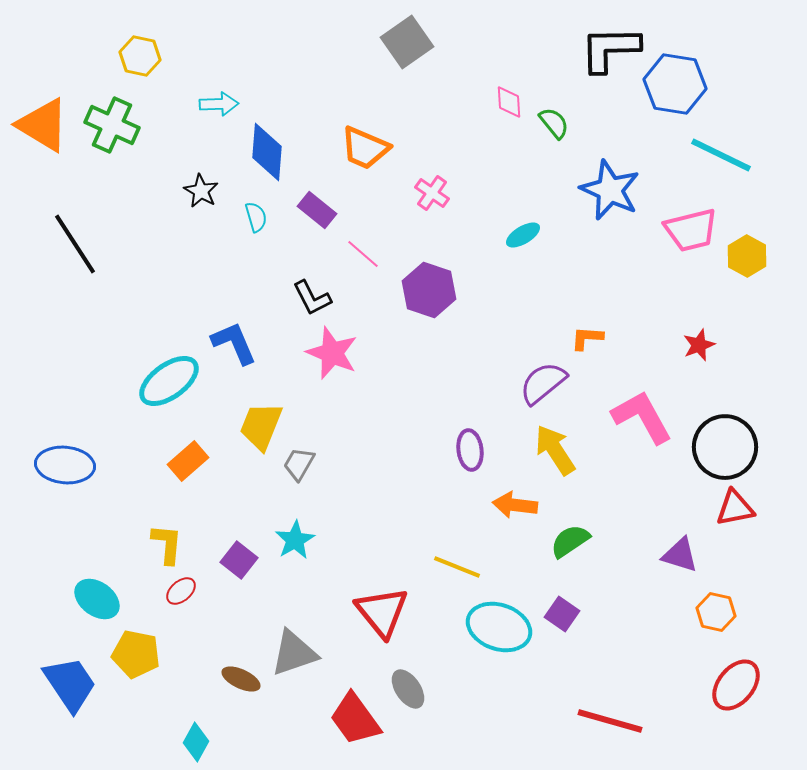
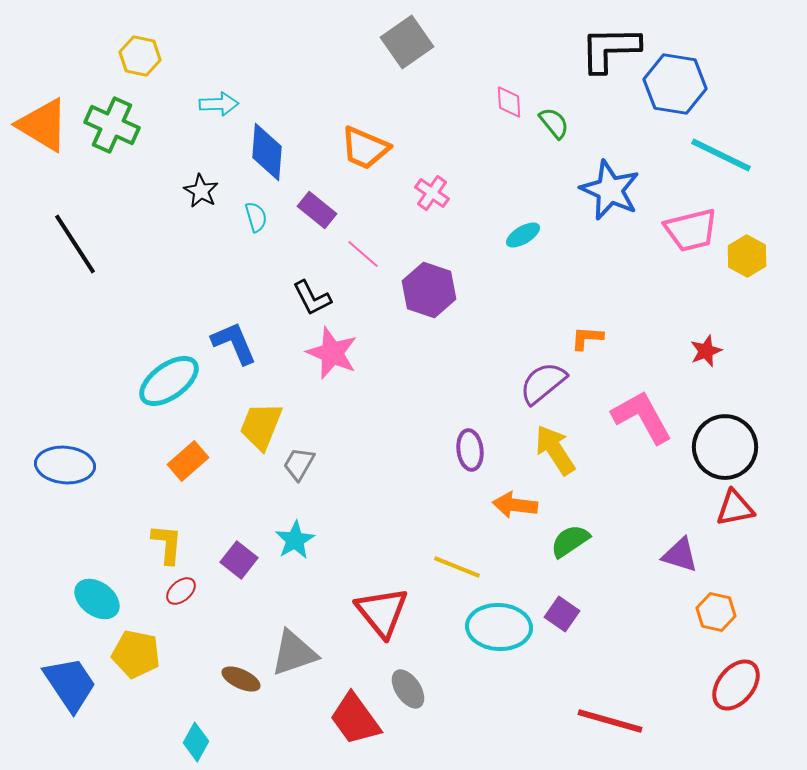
red star at (699, 345): moved 7 px right, 6 px down
cyan ellipse at (499, 627): rotated 16 degrees counterclockwise
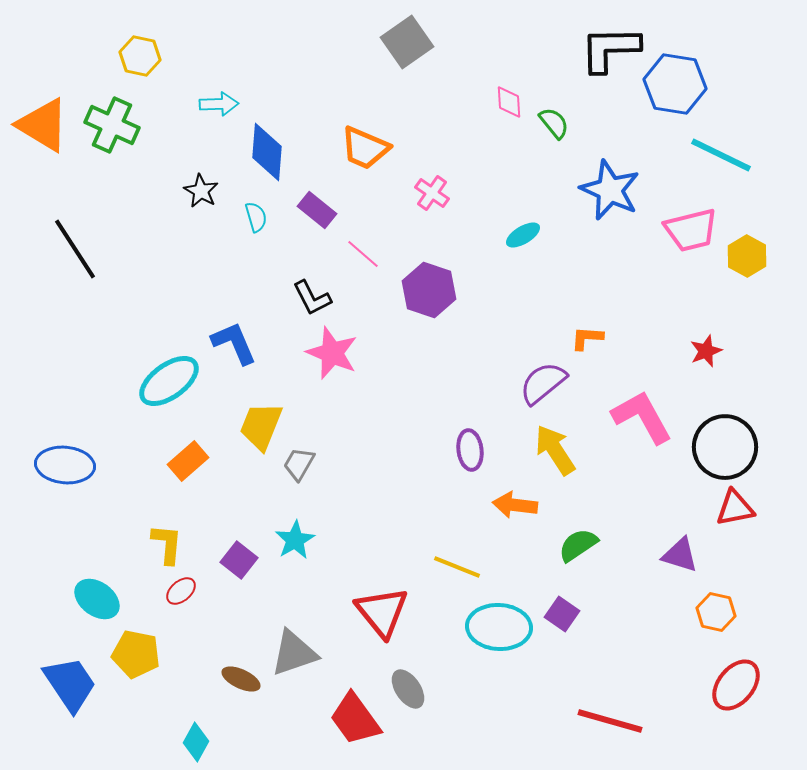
black line at (75, 244): moved 5 px down
green semicircle at (570, 541): moved 8 px right, 4 px down
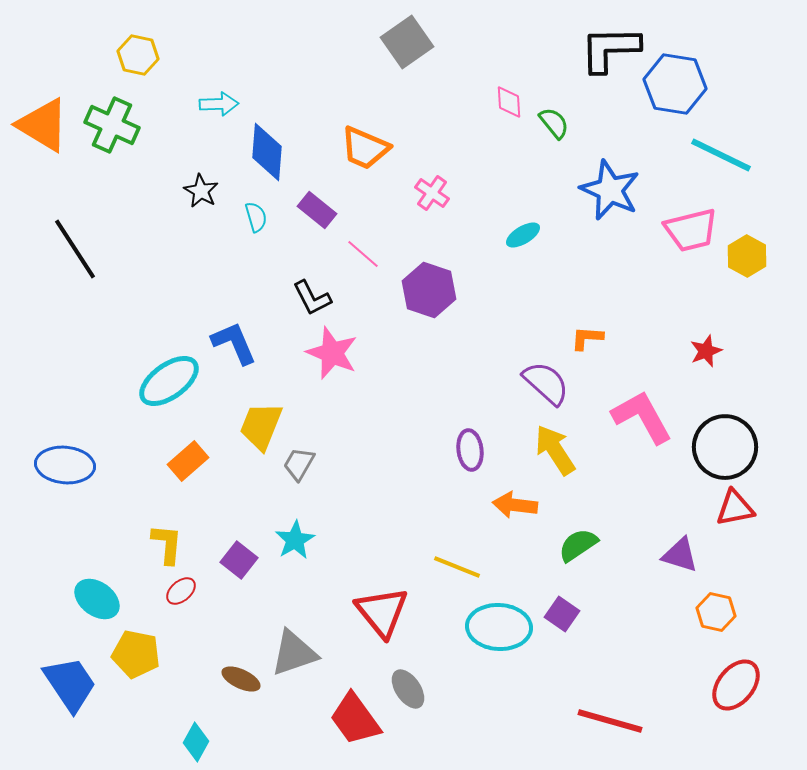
yellow hexagon at (140, 56): moved 2 px left, 1 px up
purple semicircle at (543, 383): moved 3 px right; rotated 81 degrees clockwise
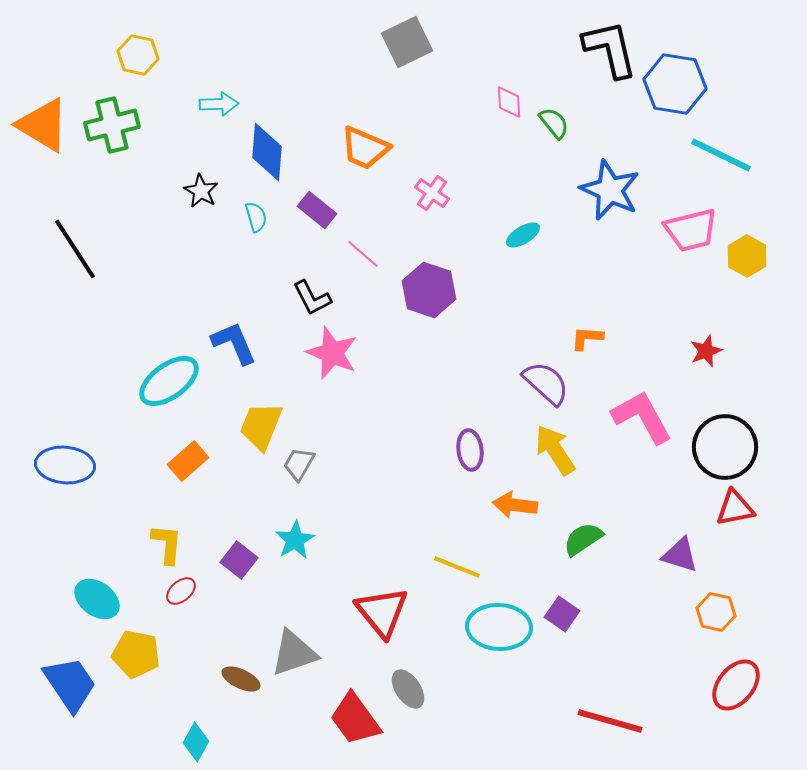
gray square at (407, 42): rotated 9 degrees clockwise
black L-shape at (610, 49): rotated 78 degrees clockwise
green cross at (112, 125): rotated 38 degrees counterclockwise
green semicircle at (578, 545): moved 5 px right, 6 px up
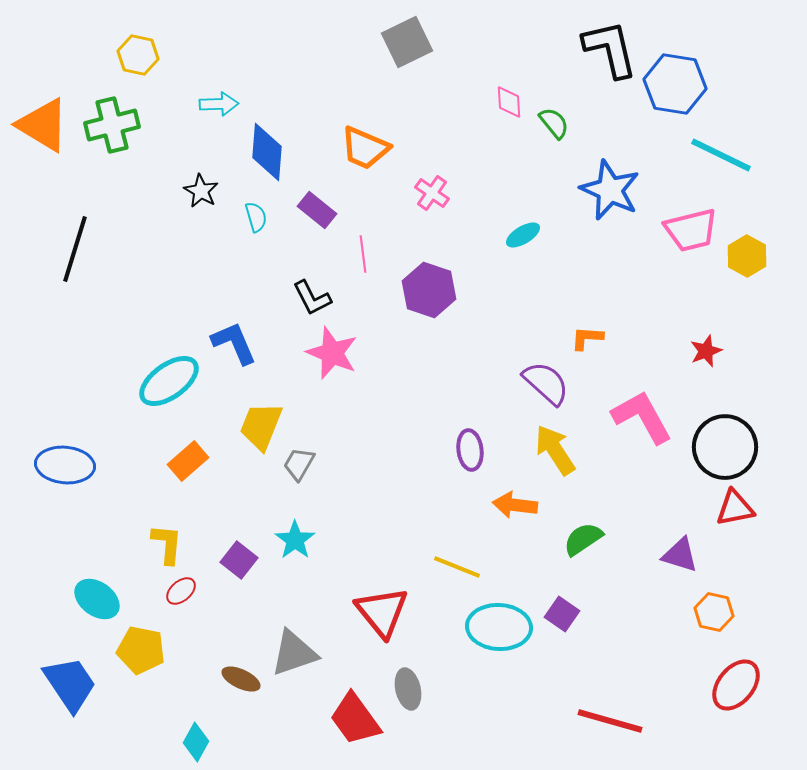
black line at (75, 249): rotated 50 degrees clockwise
pink line at (363, 254): rotated 42 degrees clockwise
cyan star at (295, 540): rotated 6 degrees counterclockwise
orange hexagon at (716, 612): moved 2 px left
yellow pentagon at (136, 654): moved 5 px right, 4 px up
gray ellipse at (408, 689): rotated 21 degrees clockwise
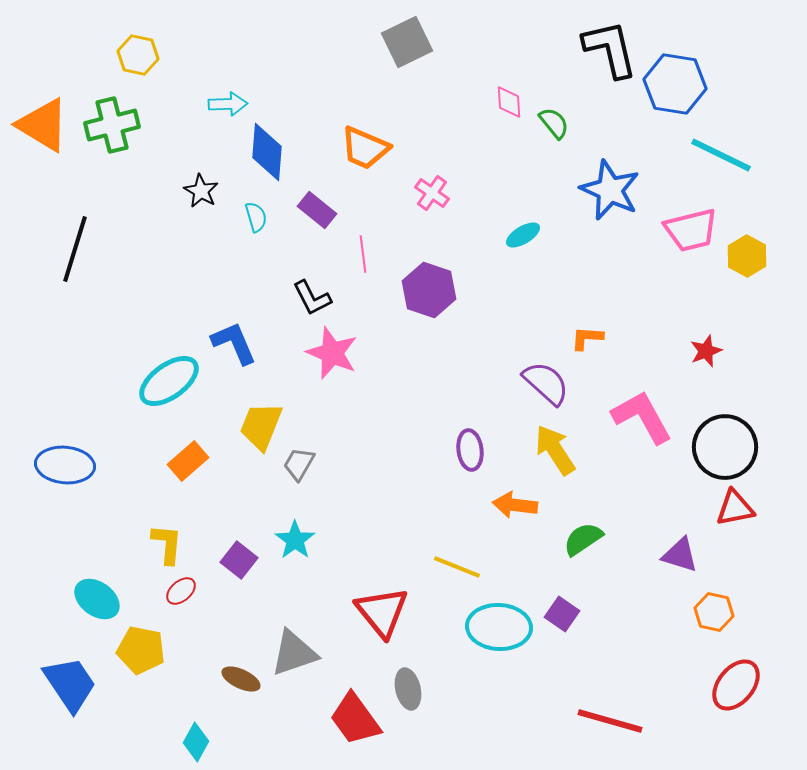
cyan arrow at (219, 104): moved 9 px right
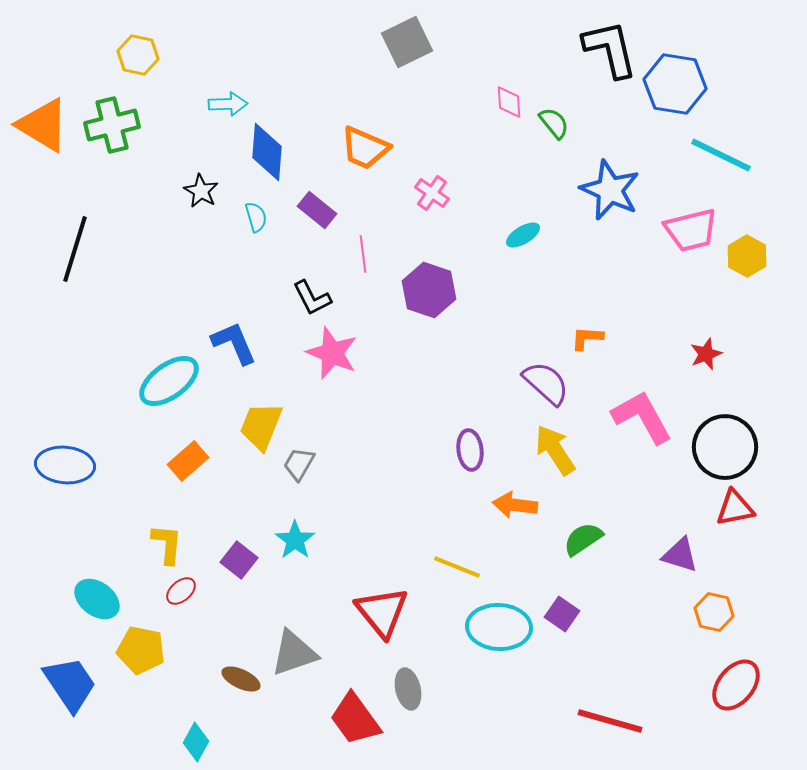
red star at (706, 351): moved 3 px down
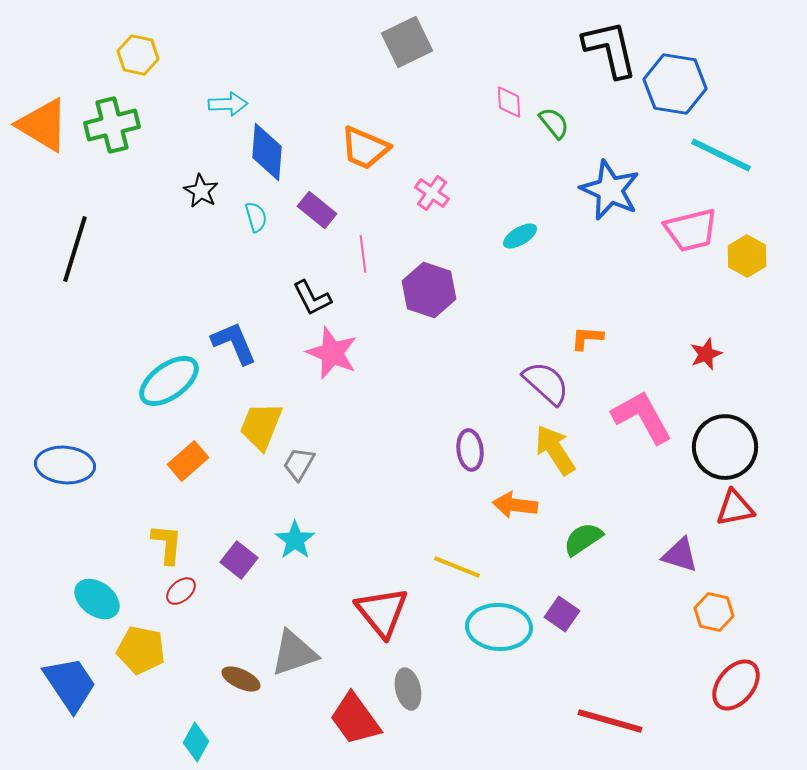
cyan ellipse at (523, 235): moved 3 px left, 1 px down
